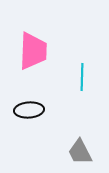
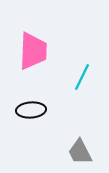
cyan line: rotated 24 degrees clockwise
black ellipse: moved 2 px right
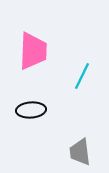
cyan line: moved 1 px up
gray trapezoid: rotated 20 degrees clockwise
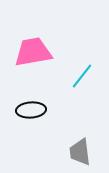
pink trapezoid: moved 1 px down; rotated 102 degrees counterclockwise
cyan line: rotated 12 degrees clockwise
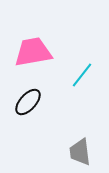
cyan line: moved 1 px up
black ellipse: moved 3 px left, 8 px up; rotated 44 degrees counterclockwise
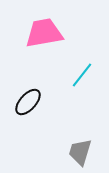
pink trapezoid: moved 11 px right, 19 px up
gray trapezoid: rotated 24 degrees clockwise
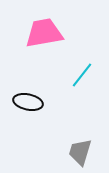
black ellipse: rotated 60 degrees clockwise
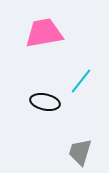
cyan line: moved 1 px left, 6 px down
black ellipse: moved 17 px right
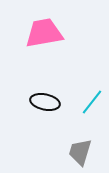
cyan line: moved 11 px right, 21 px down
